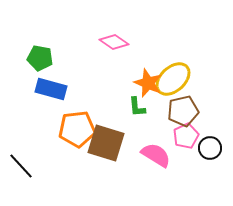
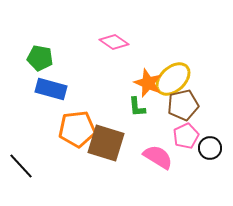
brown pentagon: moved 6 px up
pink semicircle: moved 2 px right, 2 px down
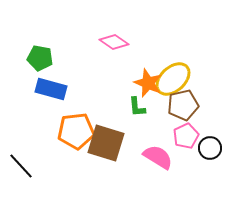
orange pentagon: moved 1 px left, 2 px down
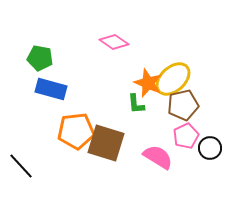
green L-shape: moved 1 px left, 3 px up
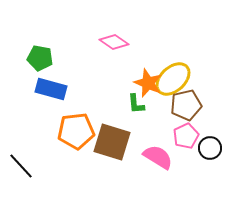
brown pentagon: moved 3 px right
brown square: moved 6 px right, 1 px up
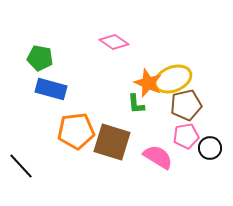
yellow ellipse: rotated 21 degrees clockwise
pink pentagon: rotated 15 degrees clockwise
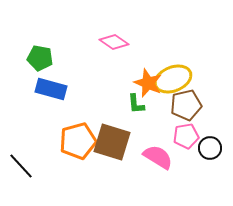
orange pentagon: moved 2 px right, 10 px down; rotated 9 degrees counterclockwise
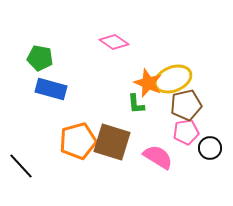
pink pentagon: moved 4 px up
